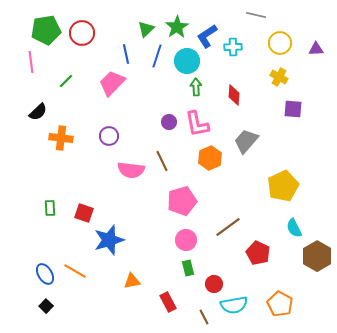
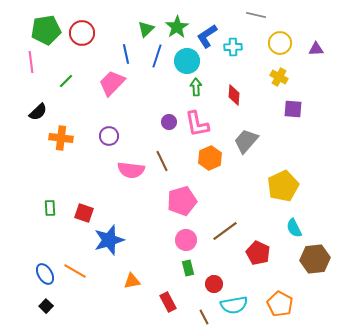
brown line at (228, 227): moved 3 px left, 4 px down
brown hexagon at (317, 256): moved 2 px left, 3 px down; rotated 24 degrees clockwise
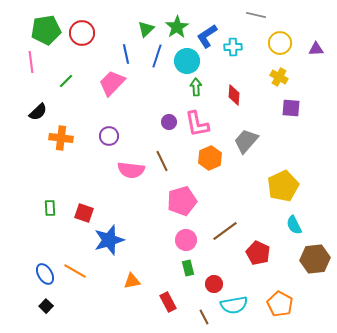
purple square at (293, 109): moved 2 px left, 1 px up
cyan semicircle at (294, 228): moved 3 px up
